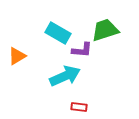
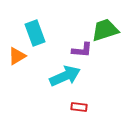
cyan rectangle: moved 23 px left; rotated 40 degrees clockwise
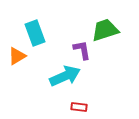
purple L-shape: rotated 105 degrees counterclockwise
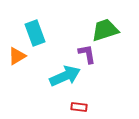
purple L-shape: moved 5 px right, 4 px down
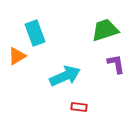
purple L-shape: moved 29 px right, 10 px down
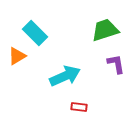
cyan rectangle: rotated 25 degrees counterclockwise
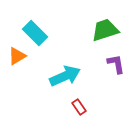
red rectangle: rotated 49 degrees clockwise
